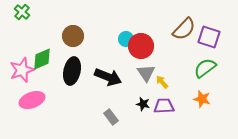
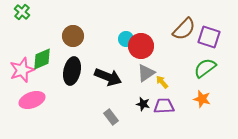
gray triangle: rotated 30 degrees clockwise
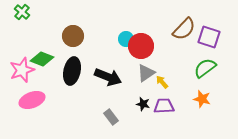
green diamond: rotated 45 degrees clockwise
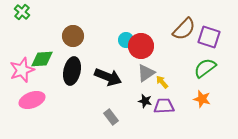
cyan circle: moved 1 px down
green diamond: rotated 25 degrees counterclockwise
black star: moved 2 px right, 3 px up
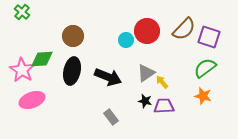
red circle: moved 6 px right, 15 px up
pink star: rotated 20 degrees counterclockwise
orange star: moved 1 px right, 3 px up
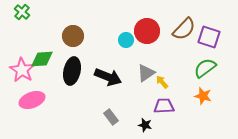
black star: moved 24 px down
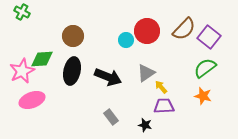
green cross: rotated 14 degrees counterclockwise
purple square: rotated 20 degrees clockwise
pink star: moved 1 px down; rotated 15 degrees clockwise
yellow arrow: moved 1 px left, 5 px down
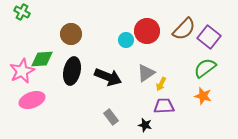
brown circle: moved 2 px left, 2 px up
yellow arrow: moved 3 px up; rotated 112 degrees counterclockwise
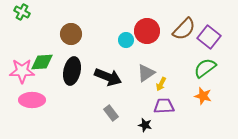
green diamond: moved 3 px down
pink star: rotated 25 degrees clockwise
pink ellipse: rotated 20 degrees clockwise
gray rectangle: moved 4 px up
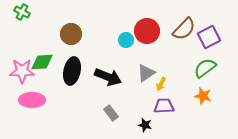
purple square: rotated 25 degrees clockwise
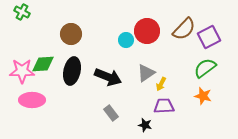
green diamond: moved 1 px right, 2 px down
